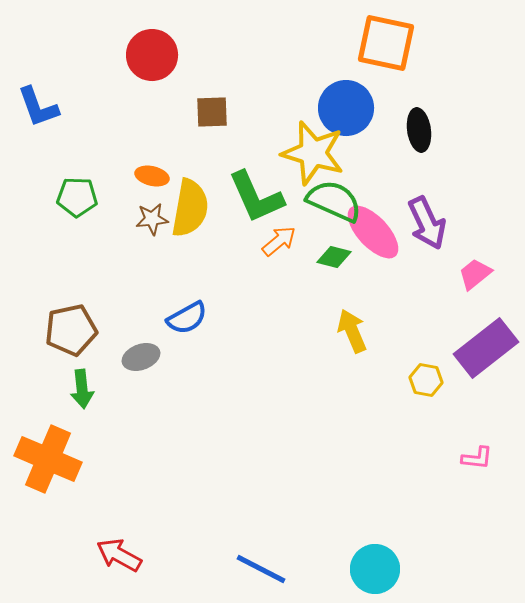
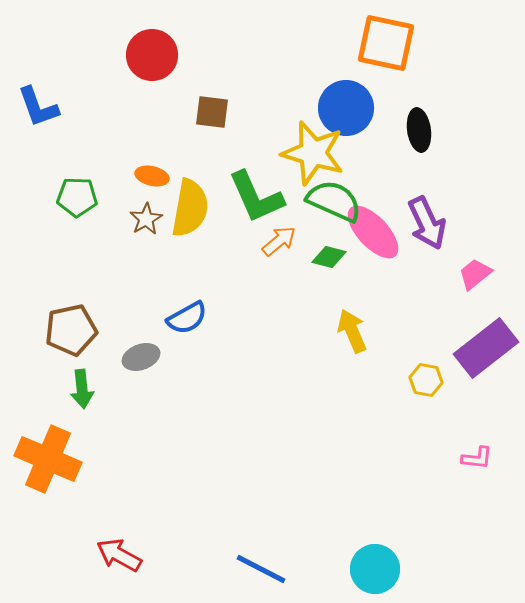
brown square: rotated 9 degrees clockwise
brown star: moved 6 px left; rotated 24 degrees counterclockwise
green diamond: moved 5 px left
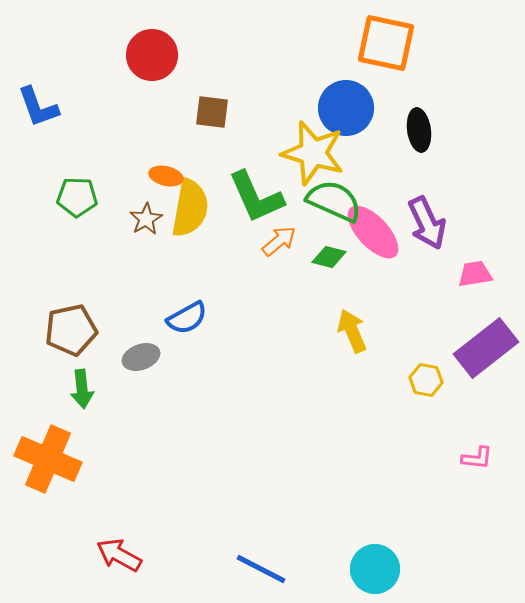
orange ellipse: moved 14 px right
pink trapezoid: rotated 30 degrees clockwise
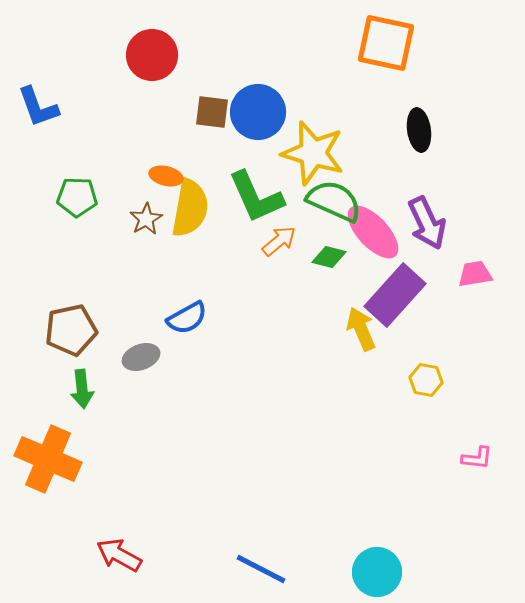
blue circle: moved 88 px left, 4 px down
yellow arrow: moved 9 px right, 2 px up
purple rectangle: moved 91 px left, 53 px up; rotated 10 degrees counterclockwise
cyan circle: moved 2 px right, 3 px down
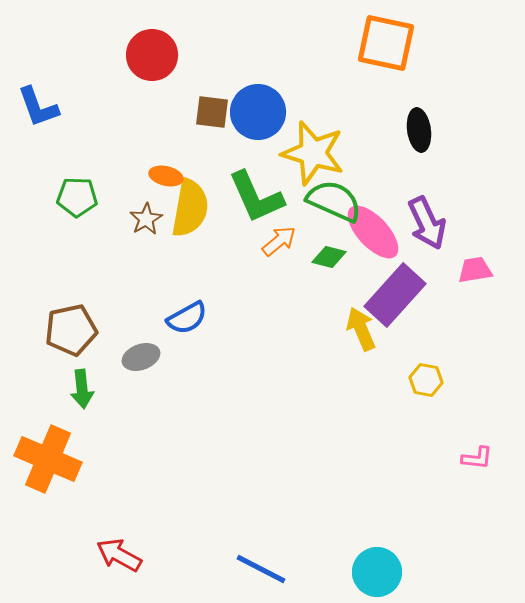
pink trapezoid: moved 4 px up
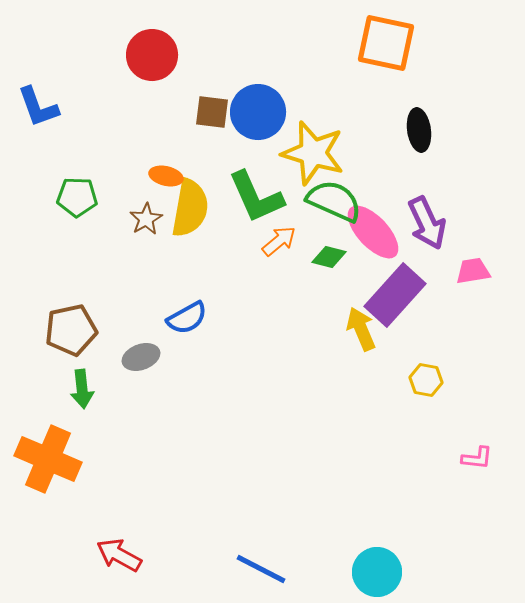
pink trapezoid: moved 2 px left, 1 px down
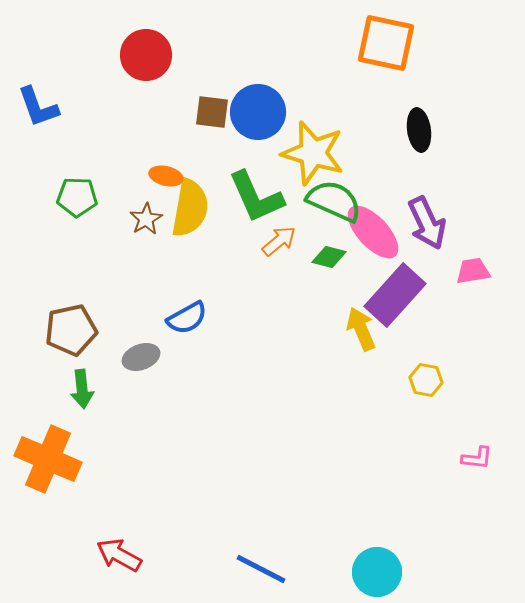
red circle: moved 6 px left
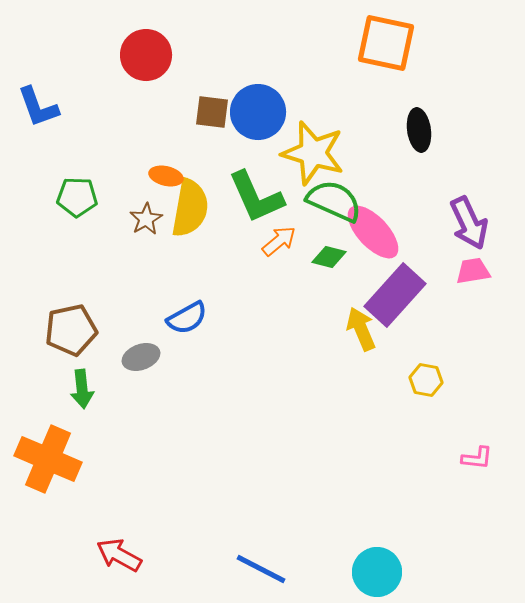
purple arrow: moved 42 px right
